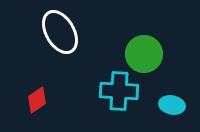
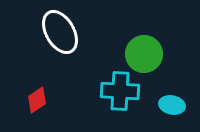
cyan cross: moved 1 px right
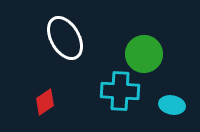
white ellipse: moved 5 px right, 6 px down
red diamond: moved 8 px right, 2 px down
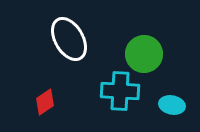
white ellipse: moved 4 px right, 1 px down
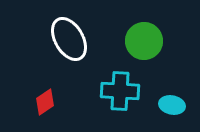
green circle: moved 13 px up
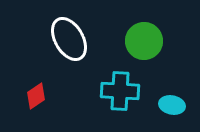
red diamond: moved 9 px left, 6 px up
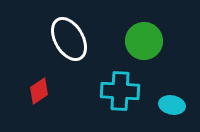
red diamond: moved 3 px right, 5 px up
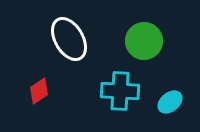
cyan ellipse: moved 2 px left, 3 px up; rotated 50 degrees counterclockwise
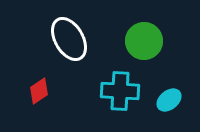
cyan ellipse: moved 1 px left, 2 px up
